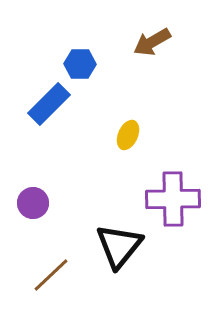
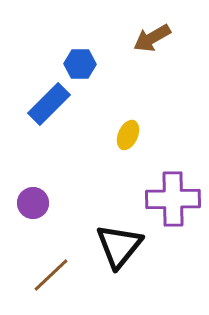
brown arrow: moved 4 px up
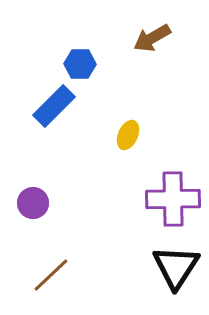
blue rectangle: moved 5 px right, 2 px down
black triangle: moved 57 px right, 21 px down; rotated 6 degrees counterclockwise
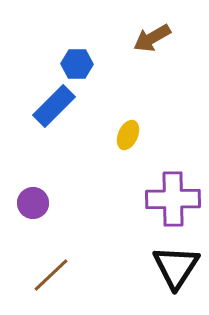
blue hexagon: moved 3 px left
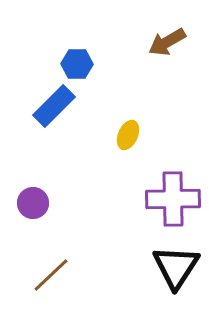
brown arrow: moved 15 px right, 4 px down
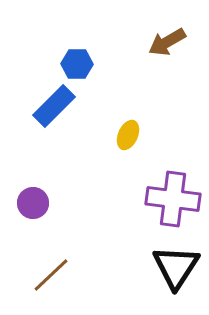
purple cross: rotated 8 degrees clockwise
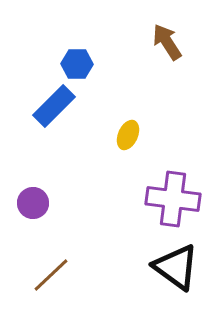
brown arrow: rotated 87 degrees clockwise
black triangle: rotated 27 degrees counterclockwise
